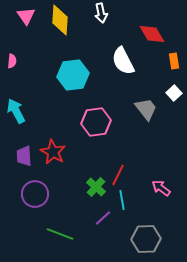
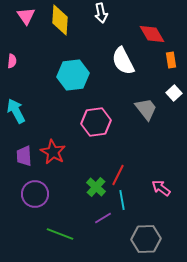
orange rectangle: moved 3 px left, 1 px up
purple line: rotated 12 degrees clockwise
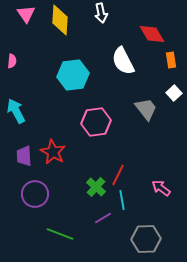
pink triangle: moved 2 px up
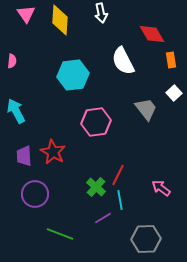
cyan line: moved 2 px left
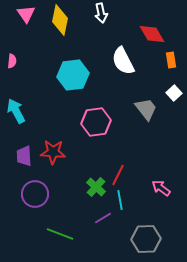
yellow diamond: rotated 8 degrees clockwise
red star: rotated 25 degrees counterclockwise
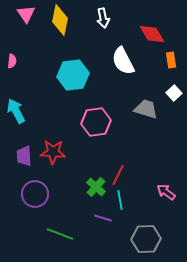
white arrow: moved 2 px right, 5 px down
gray trapezoid: rotated 35 degrees counterclockwise
pink arrow: moved 5 px right, 4 px down
purple line: rotated 48 degrees clockwise
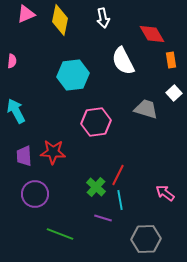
pink triangle: rotated 42 degrees clockwise
pink arrow: moved 1 px left, 1 px down
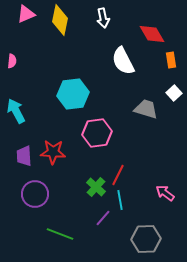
cyan hexagon: moved 19 px down
pink hexagon: moved 1 px right, 11 px down
purple line: rotated 66 degrees counterclockwise
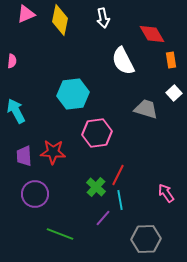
pink arrow: moved 1 px right; rotated 18 degrees clockwise
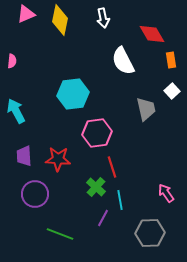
white square: moved 2 px left, 2 px up
gray trapezoid: rotated 60 degrees clockwise
red star: moved 5 px right, 7 px down
red line: moved 6 px left, 8 px up; rotated 45 degrees counterclockwise
purple line: rotated 12 degrees counterclockwise
gray hexagon: moved 4 px right, 6 px up
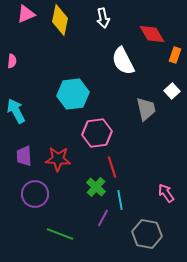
orange rectangle: moved 4 px right, 5 px up; rotated 28 degrees clockwise
gray hexagon: moved 3 px left, 1 px down; rotated 12 degrees clockwise
